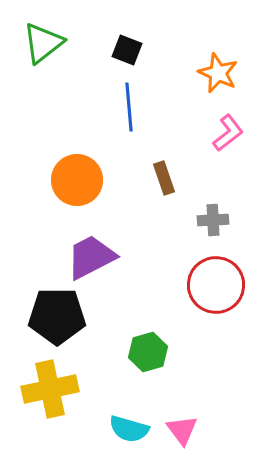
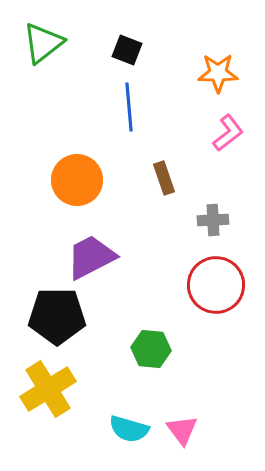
orange star: rotated 24 degrees counterclockwise
green hexagon: moved 3 px right, 3 px up; rotated 21 degrees clockwise
yellow cross: moved 2 px left; rotated 20 degrees counterclockwise
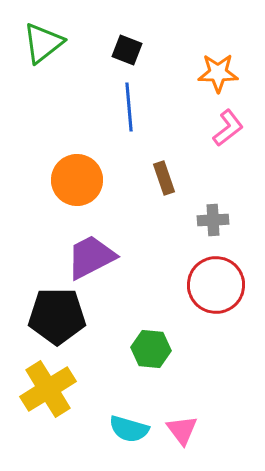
pink L-shape: moved 5 px up
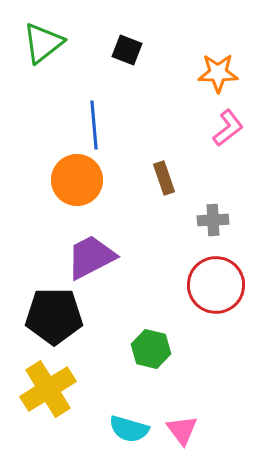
blue line: moved 35 px left, 18 px down
black pentagon: moved 3 px left
green hexagon: rotated 9 degrees clockwise
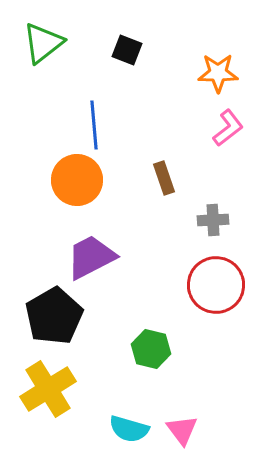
black pentagon: rotated 30 degrees counterclockwise
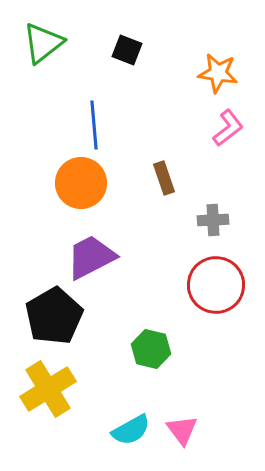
orange star: rotated 9 degrees clockwise
orange circle: moved 4 px right, 3 px down
cyan semicircle: moved 2 px right, 1 px down; rotated 45 degrees counterclockwise
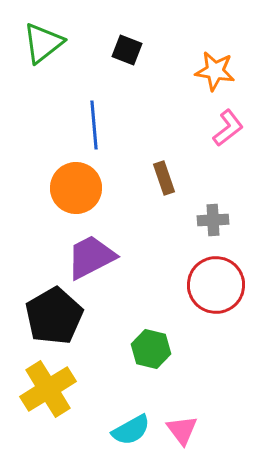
orange star: moved 3 px left, 2 px up
orange circle: moved 5 px left, 5 px down
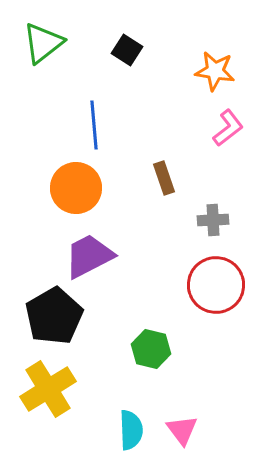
black square: rotated 12 degrees clockwise
purple trapezoid: moved 2 px left, 1 px up
cyan semicircle: rotated 63 degrees counterclockwise
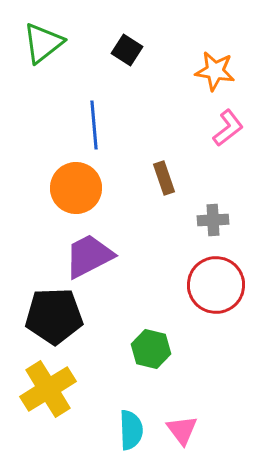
black pentagon: rotated 28 degrees clockwise
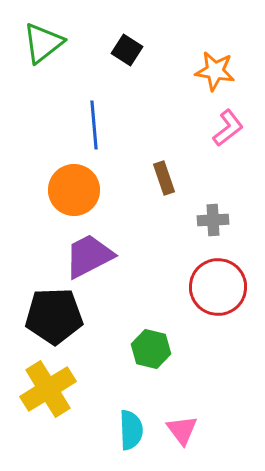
orange circle: moved 2 px left, 2 px down
red circle: moved 2 px right, 2 px down
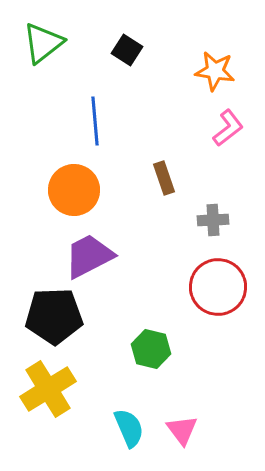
blue line: moved 1 px right, 4 px up
cyan semicircle: moved 2 px left, 2 px up; rotated 21 degrees counterclockwise
